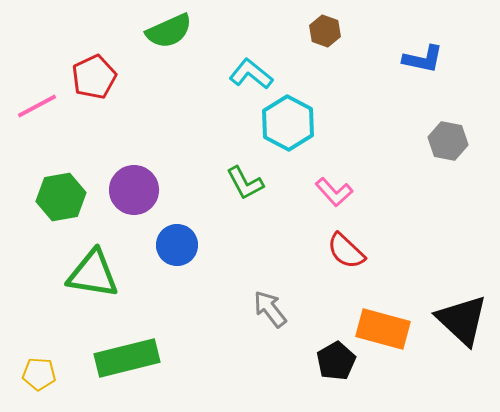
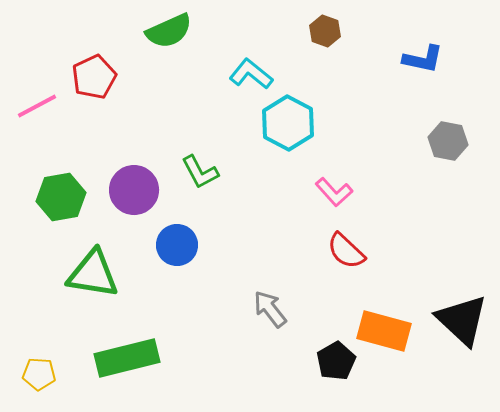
green L-shape: moved 45 px left, 11 px up
orange rectangle: moved 1 px right, 2 px down
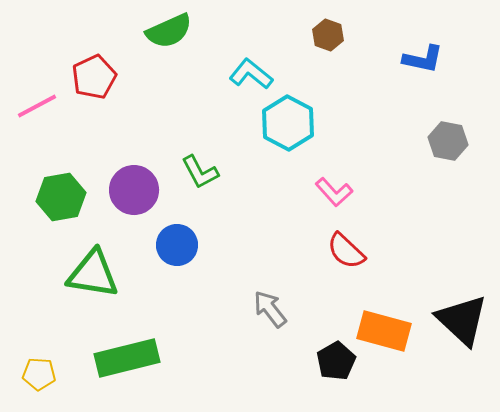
brown hexagon: moved 3 px right, 4 px down
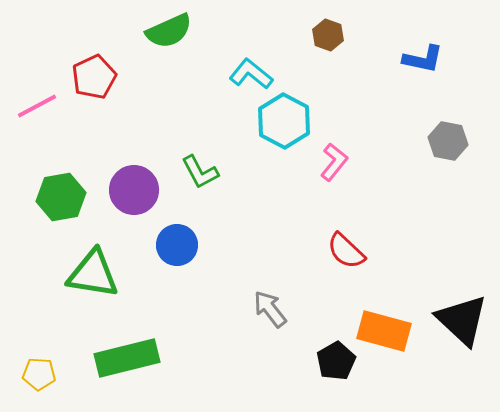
cyan hexagon: moved 4 px left, 2 px up
pink L-shape: moved 30 px up; rotated 99 degrees counterclockwise
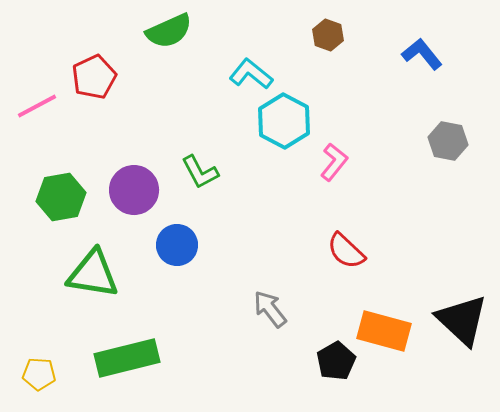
blue L-shape: moved 1 px left, 5 px up; rotated 141 degrees counterclockwise
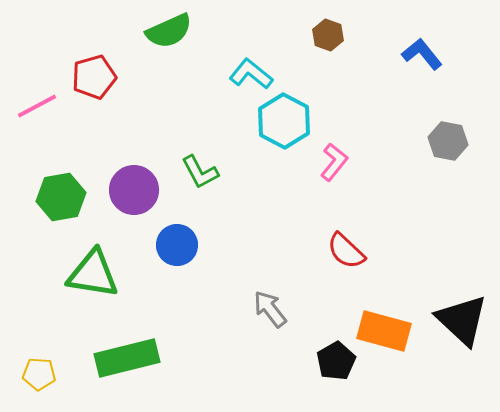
red pentagon: rotated 9 degrees clockwise
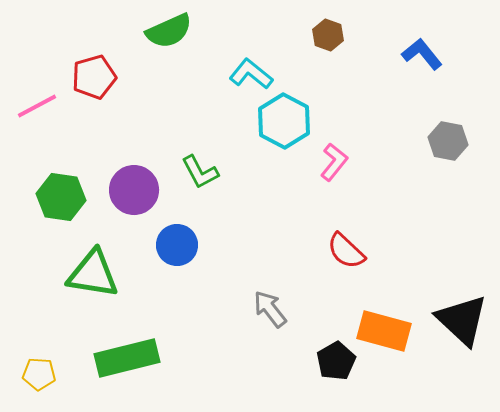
green hexagon: rotated 18 degrees clockwise
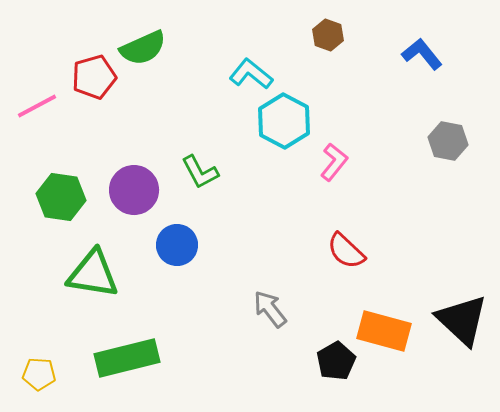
green semicircle: moved 26 px left, 17 px down
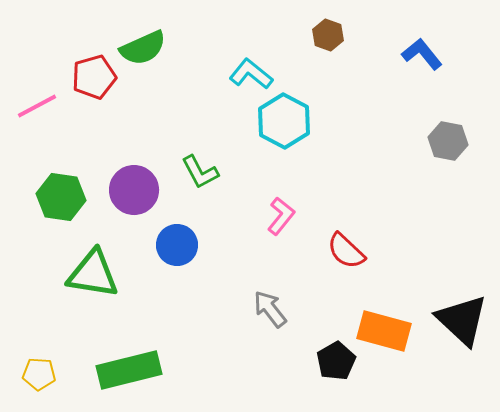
pink L-shape: moved 53 px left, 54 px down
green rectangle: moved 2 px right, 12 px down
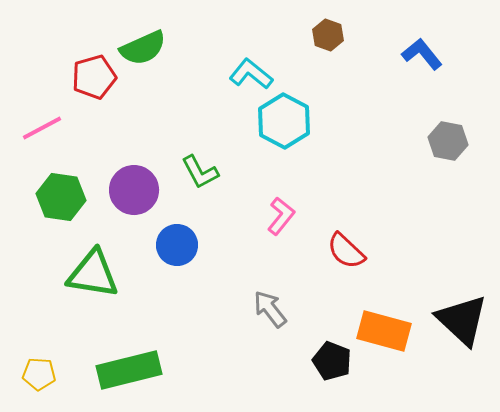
pink line: moved 5 px right, 22 px down
black pentagon: moved 4 px left; rotated 21 degrees counterclockwise
